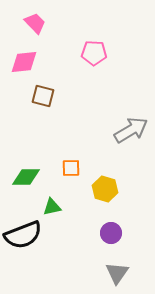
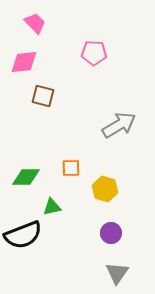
gray arrow: moved 12 px left, 5 px up
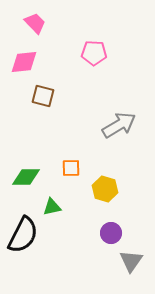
black semicircle: rotated 42 degrees counterclockwise
gray triangle: moved 14 px right, 12 px up
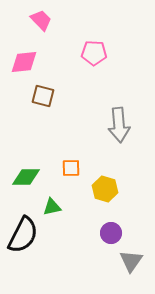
pink trapezoid: moved 6 px right, 3 px up
gray arrow: rotated 116 degrees clockwise
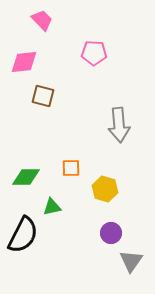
pink trapezoid: moved 1 px right
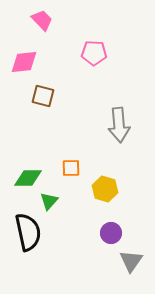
green diamond: moved 2 px right, 1 px down
green triangle: moved 3 px left, 6 px up; rotated 36 degrees counterclockwise
black semicircle: moved 5 px right, 3 px up; rotated 39 degrees counterclockwise
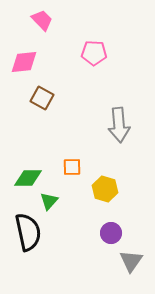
brown square: moved 1 px left, 2 px down; rotated 15 degrees clockwise
orange square: moved 1 px right, 1 px up
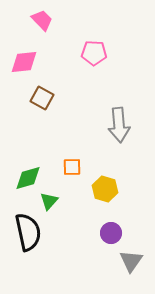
green diamond: rotated 16 degrees counterclockwise
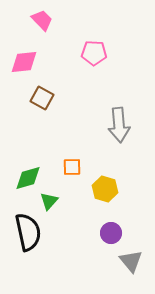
gray triangle: rotated 15 degrees counterclockwise
